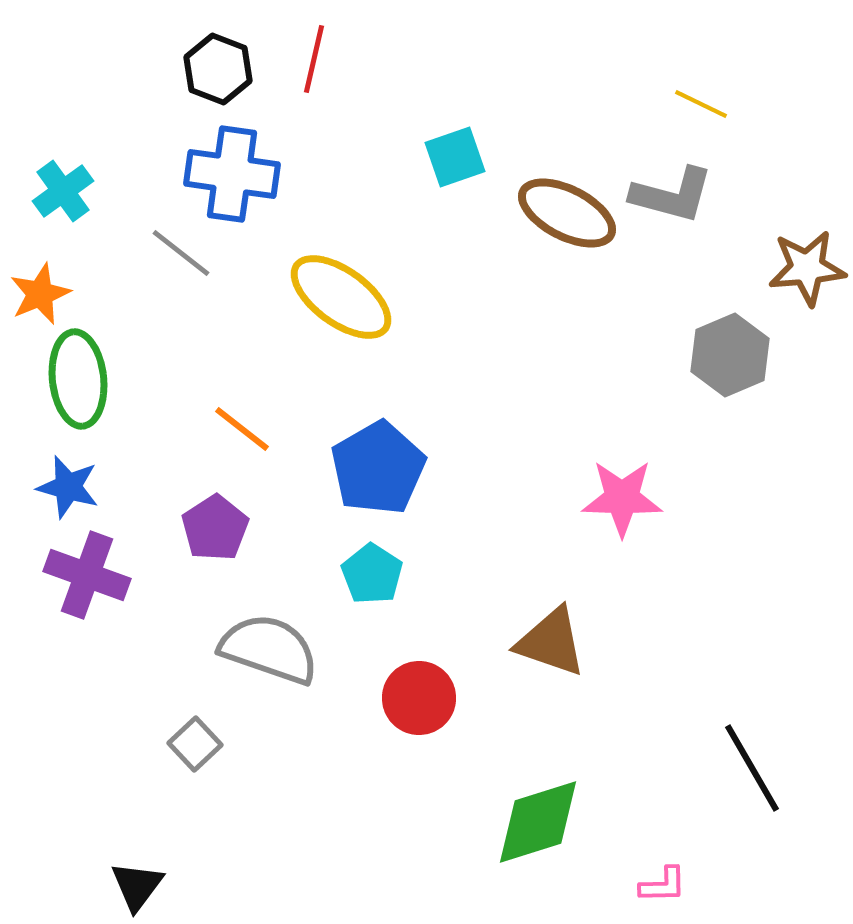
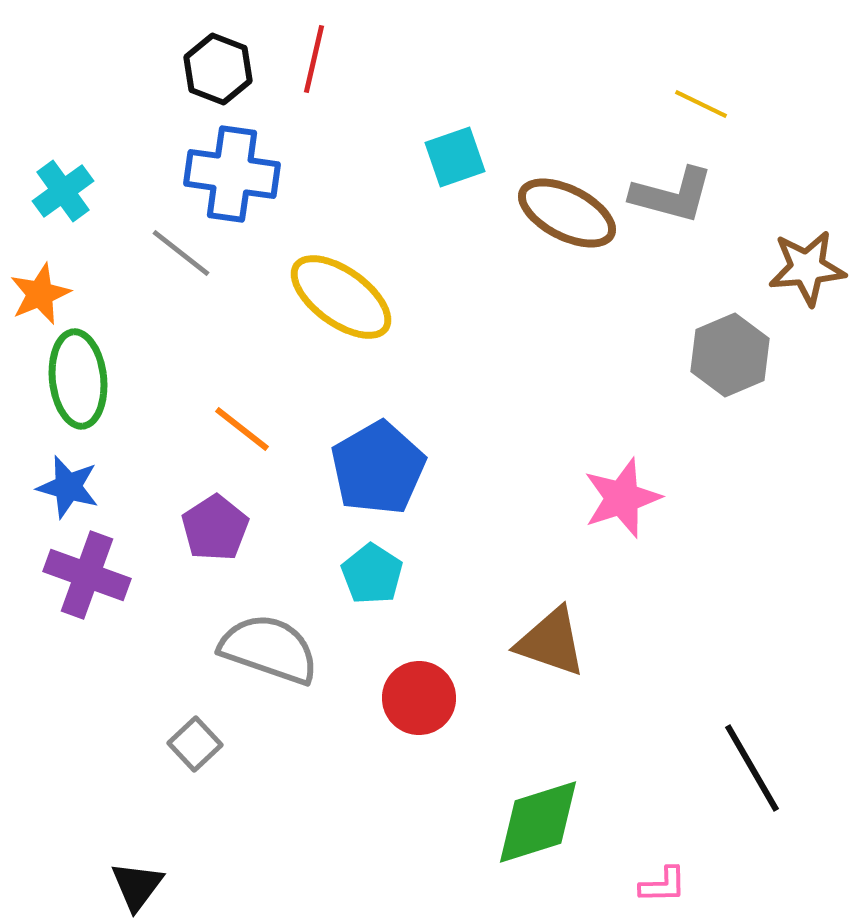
pink star: rotated 20 degrees counterclockwise
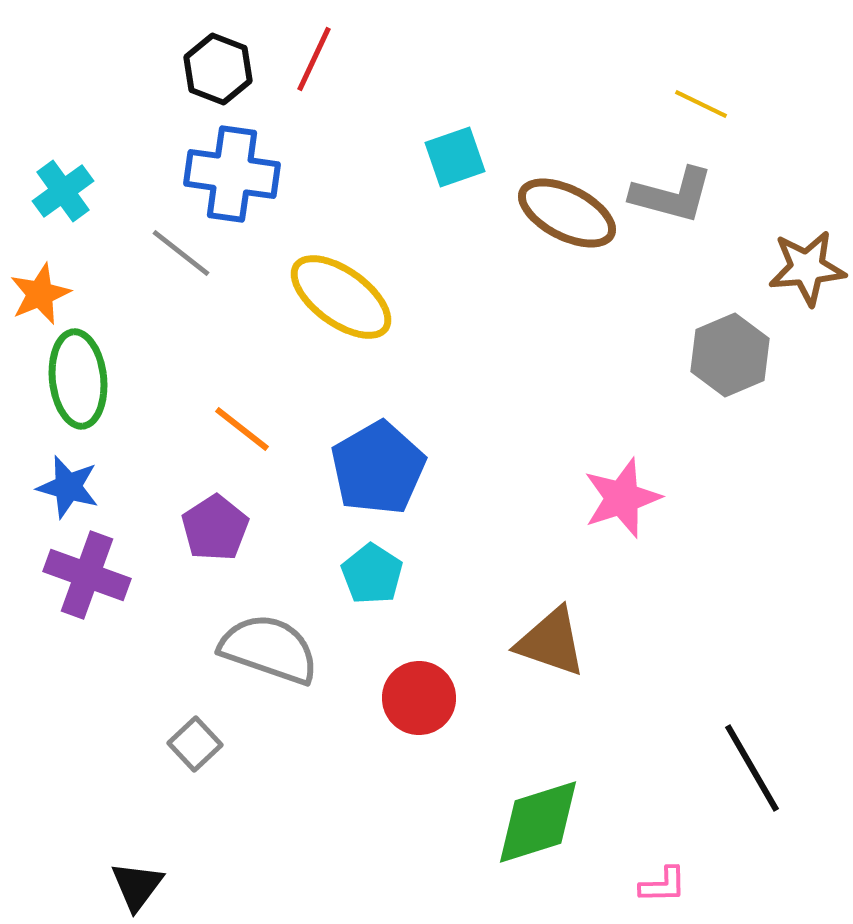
red line: rotated 12 degrees clockwise
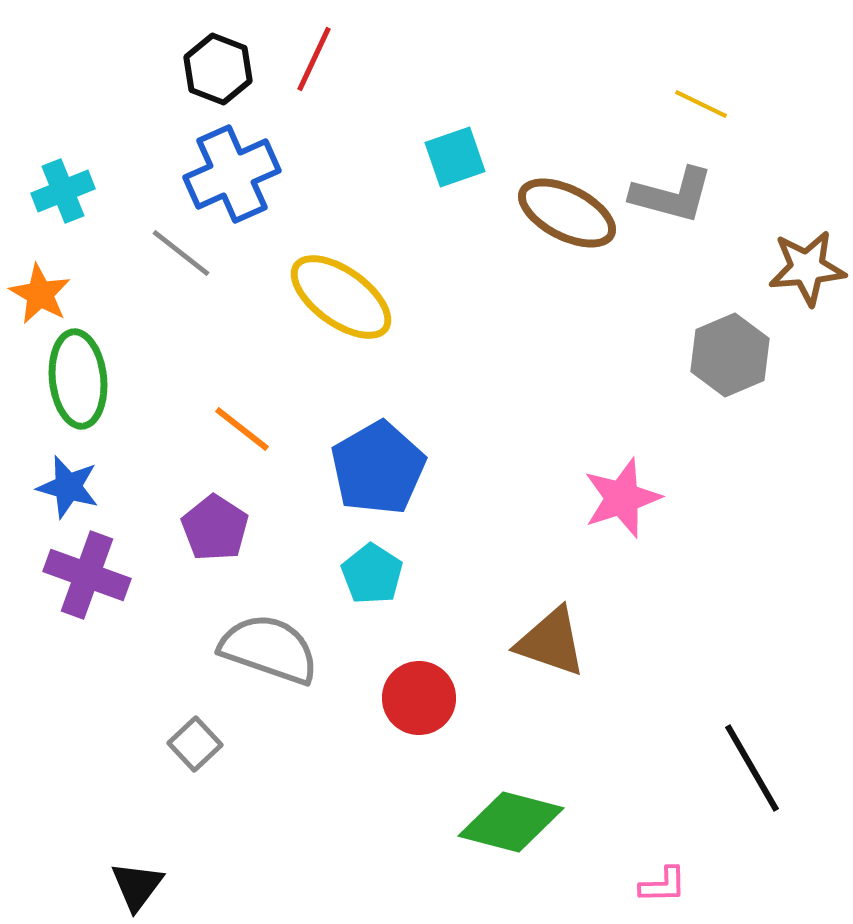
blue cross: rotated 32 degrees counterclockwise
cyan cross: rotated 14 degrees clockwise
orange star: rotated 20 degrees counterclockwise
purple pentagon: rotated 6 degrees counterclockwise
green diamond: moved 27 px left; rotated 32 degrees clockwise
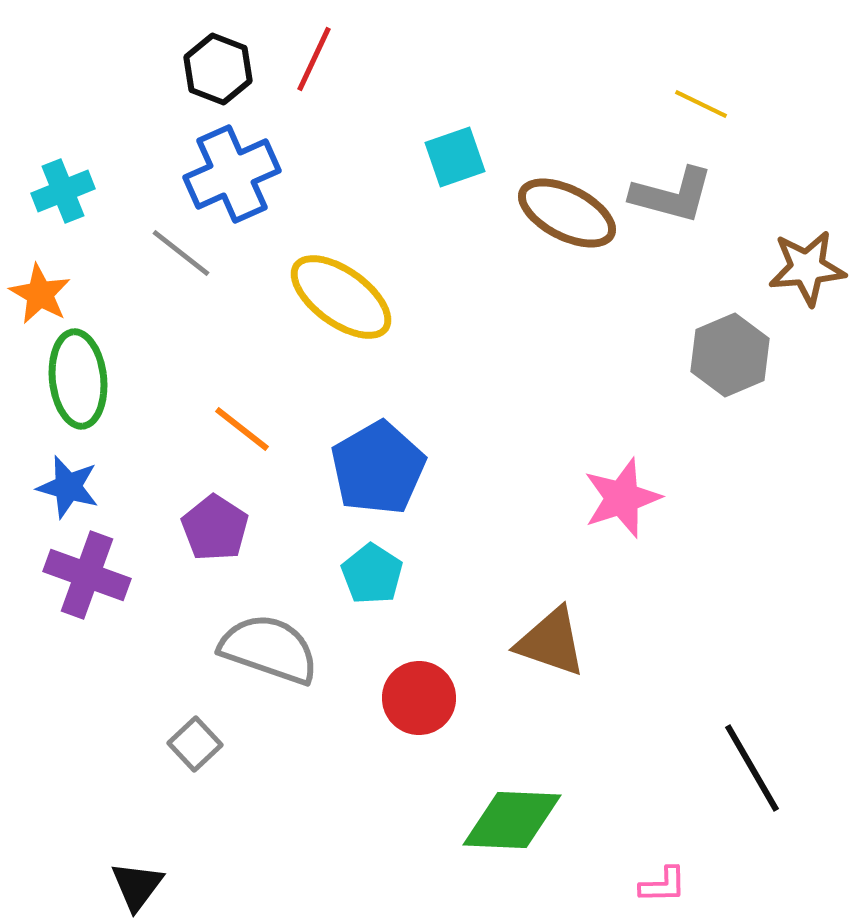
green diamond: moved 1 px right, 2 px up; rotated 12 degrees counterclockwise
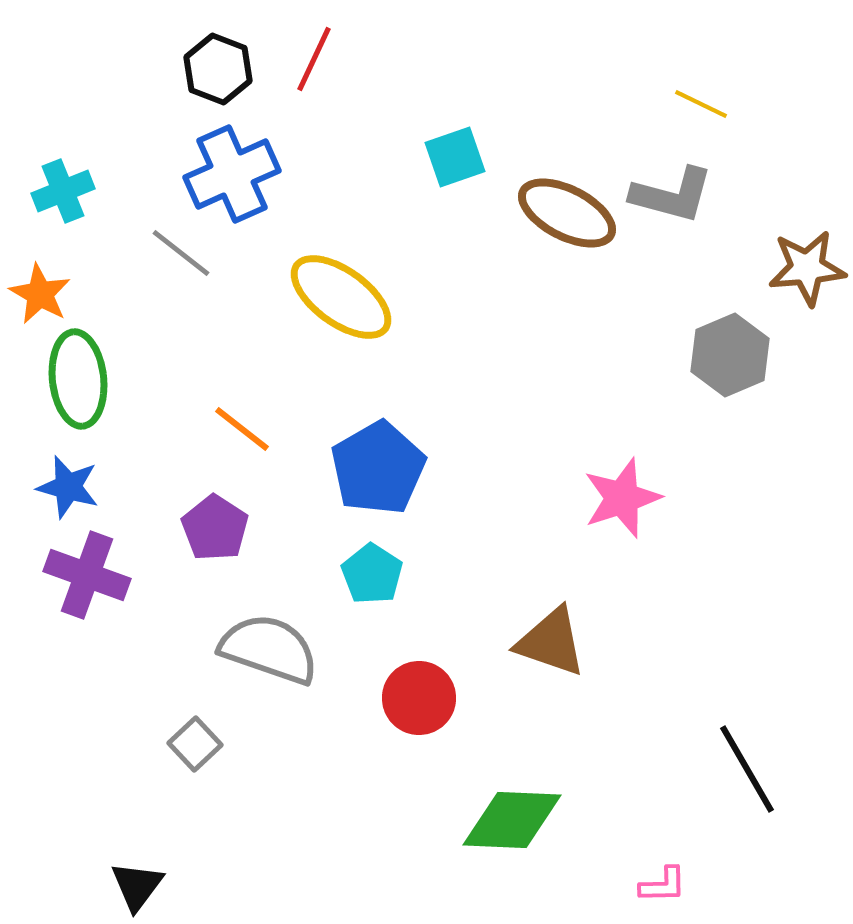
black line: moved 5 px left, 1 px down
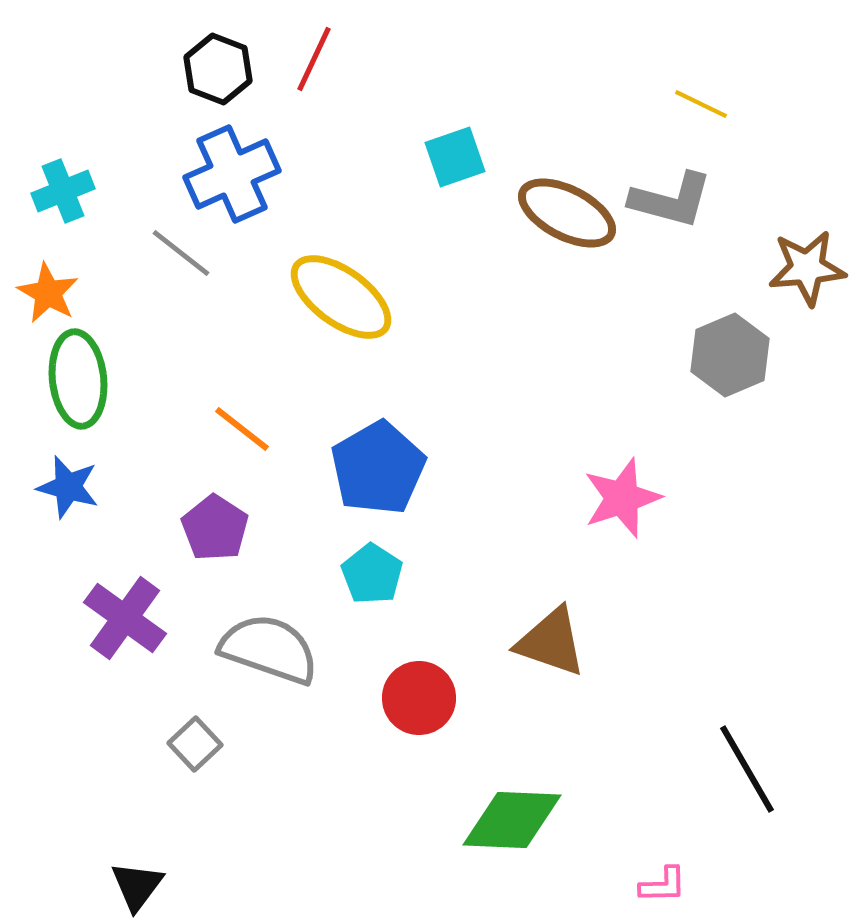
gray L-shape: moved 1 px left, 5 px down
orange star: moved 8 px right, 1 px up
purple cross: moved 38 px right, 43 px down; rotated 16 degrees clockwise
